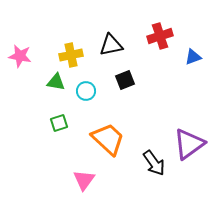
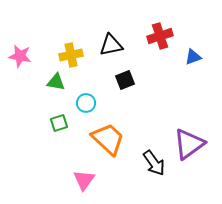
cyan circle: moved 12 px down
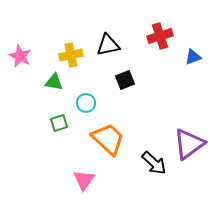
black triangle: moved 3 px left
pink star: rotated 15 degrees clockwise
green triangle: moved 2 px left
black arrow: rotated 12 degrees counterclockwise
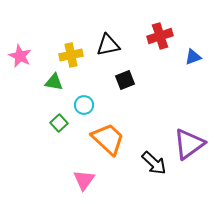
cyan circle: moved 2 px left, 2 px down
green square: rotated 24 degrees counterclockwise
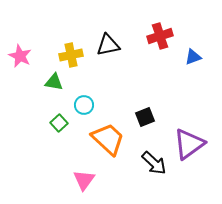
black square: moved 20 px right, 37 px down
